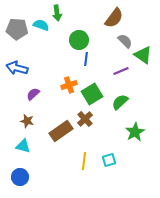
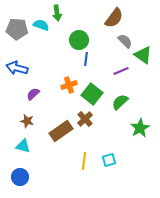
green square: rotated 20 degrees counterclockwise
green star: moved 5 px right, 4 px up
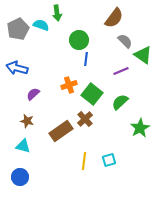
gray pentagon: moved 1 px right; rotated 30 degrees counterclockwise
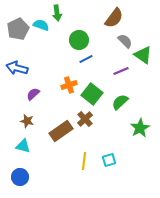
blue line: rotated 56 degrees clockwise
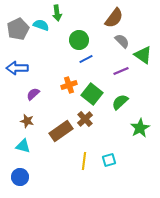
gray semicircle: moved 3 px left
blue arrow: rotated 15 degrees counterclockwise
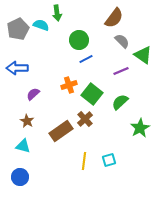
brown star: rotated 16 degrees clockwise
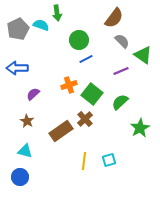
cyan triangle: moved 2 px right, 5 px down
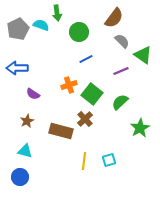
green circle: moved 8 px up
purple semicircle: rotated 104 degrees counterclockwise
brown star: rotated 16 degrees clockwise
brown rectangle: rotated 50 degrees clockwise
